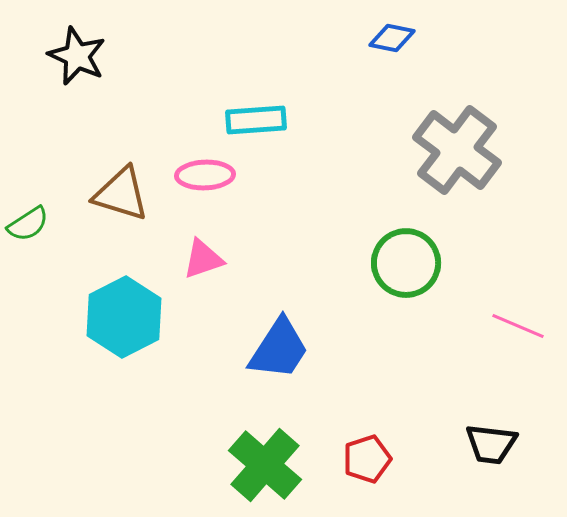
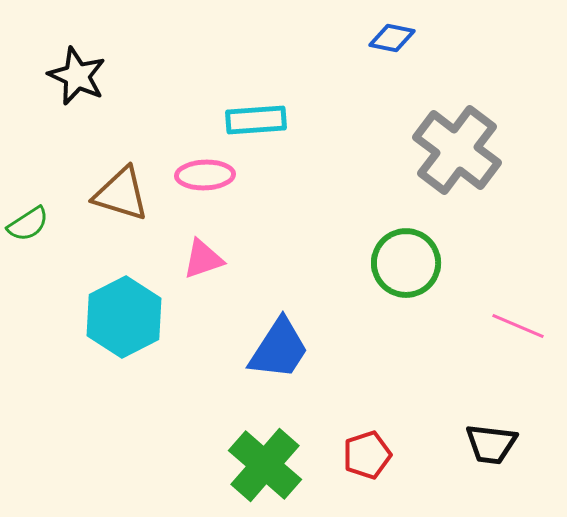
black star: moved 20 px down
red pentagon: moved 4 px up
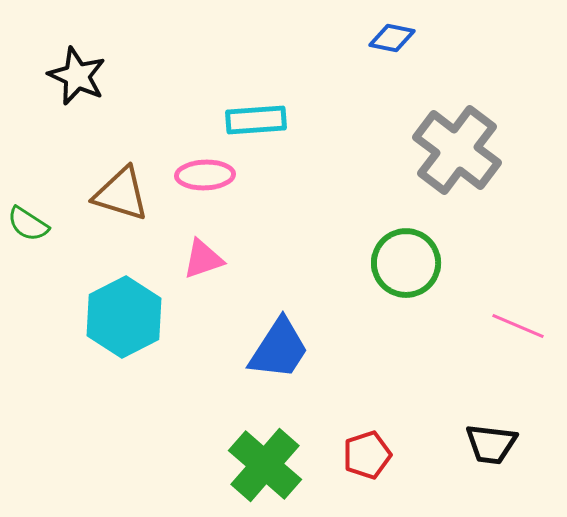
green semicircle: rotated 66 degrees clockwise
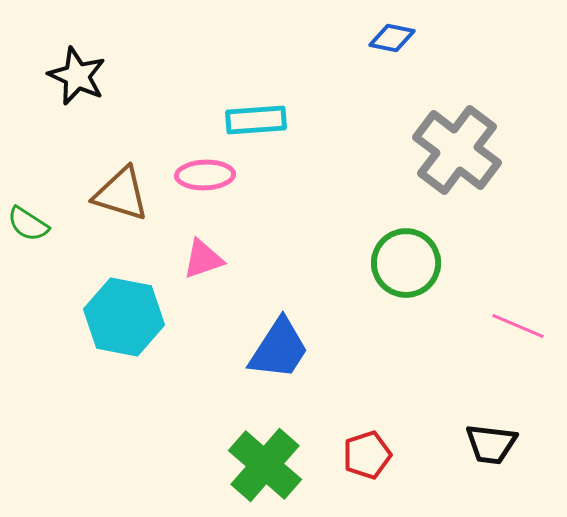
cyan hexagon: rotated 22 degrees counterclockwise
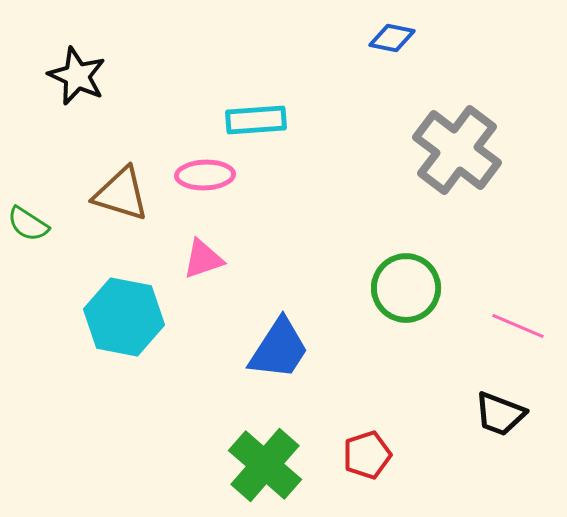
green circle: moved 25 px down
black trapezoid: moved 9 px right, 30 px up; rotated 14 degrees clockwise
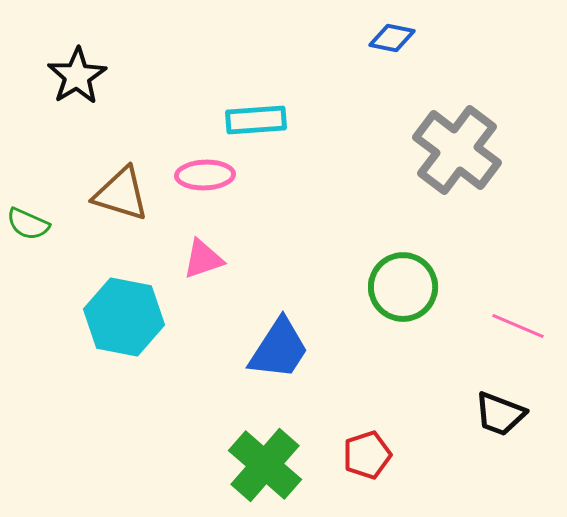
black star: rotated 16 degrees clockwise
green semicircle: rotated 9 degrees counterclockwise
green circle: moved 3 px left, 1 px up
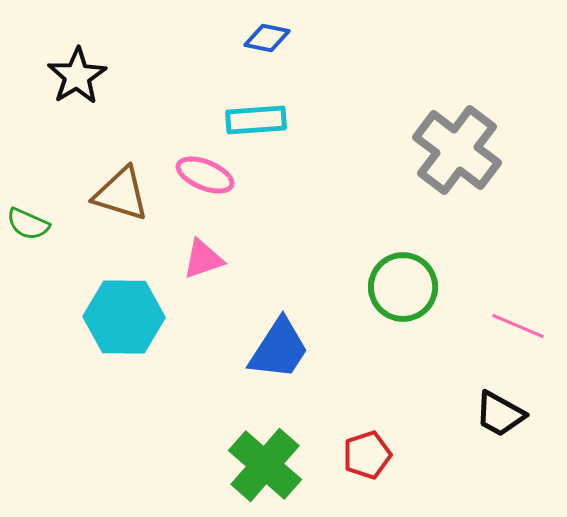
blue diamond: moved 125 px left
pink ellipse: rotated 24 degrees clockwise
cyan hexagon: rotated 10 degrees counterclockwise
black trapezoid: rotated 8 degrees clockwise
